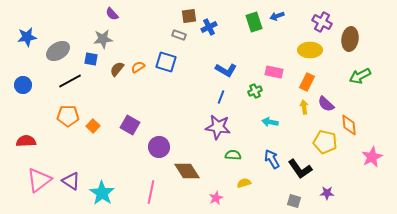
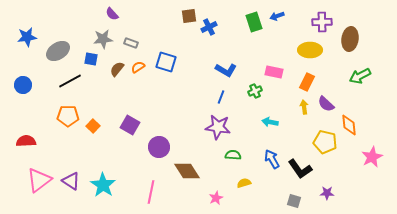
purple cross at (322, 22): rotated 30 degrees counterclockwise
gray rectangle at (179, 35): moved 48 px left, 8 px down
cyan star at (102, 193): moved 1 px right, 8 px up
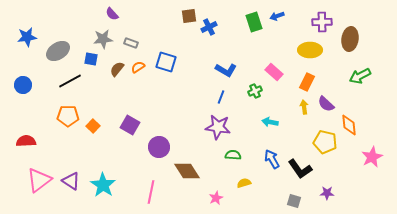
pink rectangle at (274, 72): rotated 30 degrees clockwise
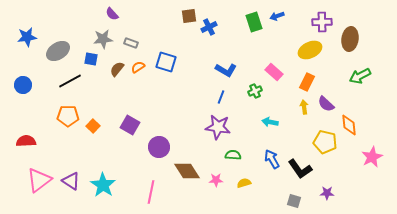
yellow ellipse at (310, 50): rotated 25 degrees counterclockwise
pink star at (216, 198): moved 18 px up; rotated 24 degrees clockwise
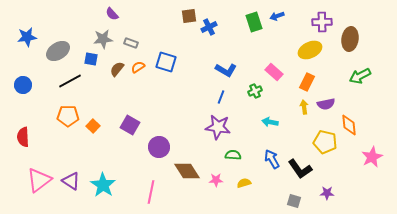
purple semicircle at (326, 104): rotated 54 degrees counterclockwise
red semicircle at (26, 141): moved 3 px left, 4 px up; rotated 90 degrees counterclockwise
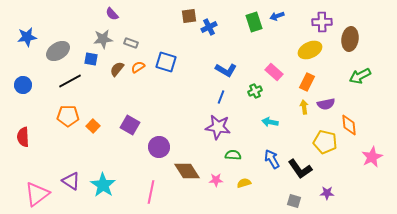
pink triangle at (39, 180): moved 2 px left, 14 px down
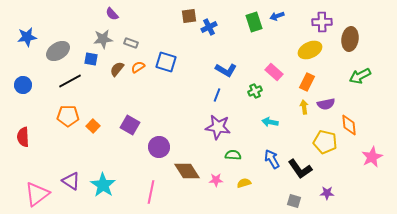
blue line at (221, 97): moved 4 px left, 2 px up
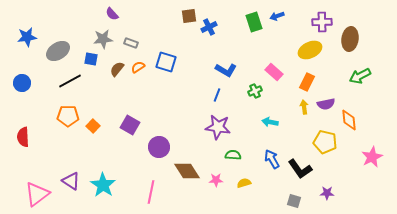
blue circle at (23, 85): moved 1 px left, 2 px up
orange diamond at (349, 125): moved 5 px up
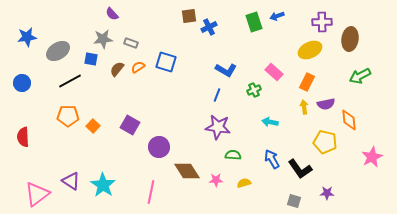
green cross at (255, 91): moved 1 px left, 1 px up
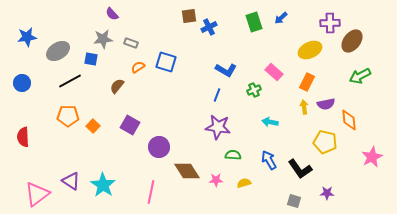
blue arrow at (277, 16): moved 4 px right, 2 px down; rotated 24 degrees counterclockwise
purple cross at (322, 22): moved 8 px right, 1 px down
brown ellipse at (350, 39): moved 2 px right, 2 px down; rotated 30 degrees clockwise
brown semicircle at (117, 69): moved 17 px down
blue arrow at (272, 159): moved 3 px left, 1 px down
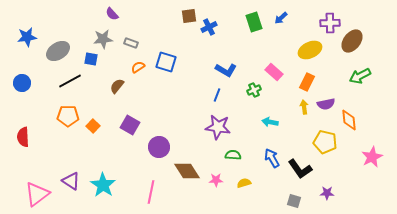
blue arrow at (269, 160): moved 3 px right, 2 px up
